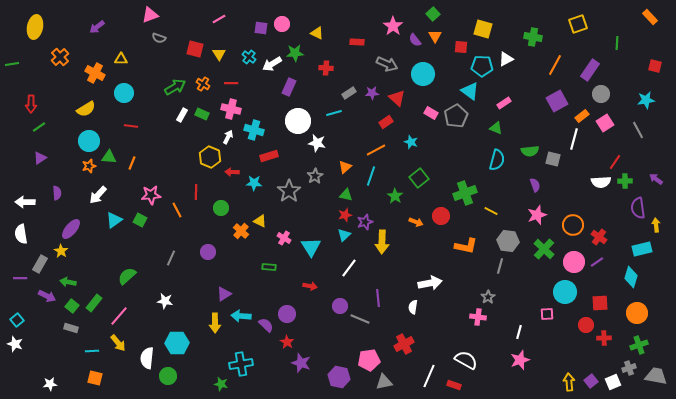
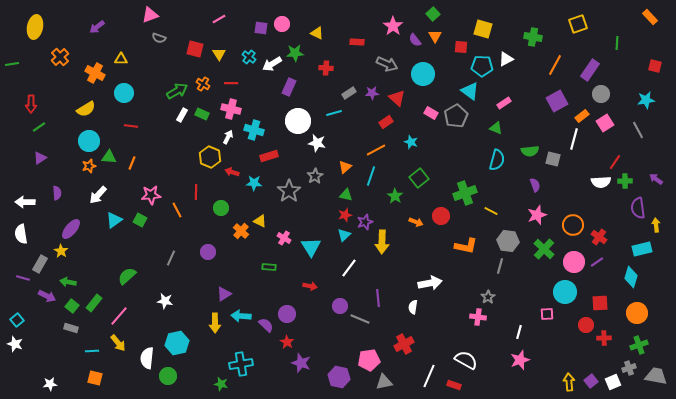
green arrow at (175, 87): moved 2 px right, 4 px down
red arrow at (232, 172): rotated 16 degrees clockwise
purple line at (20, 278): moved 3 px right; rotated 16 degrees clockwise
cyan hexagon at (177, 343): rotated 10 degrees counterclockwise
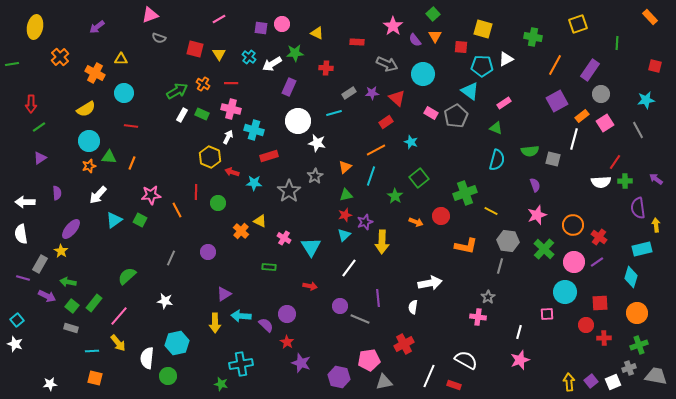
green triangle at (346, 195): rotated 24 degrees counterclockwise
green circle at (221, 208): moved 3 px left, 5 px up
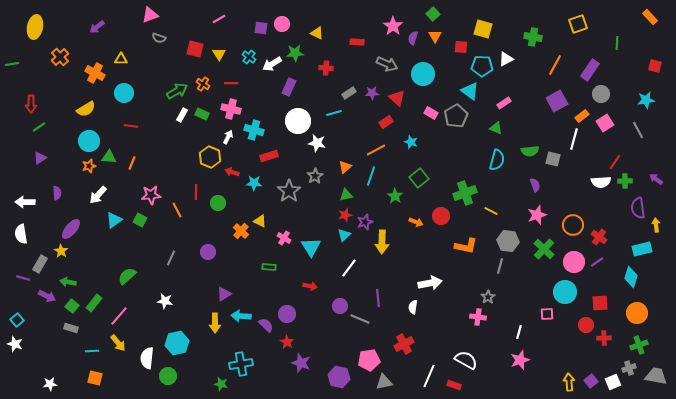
purple semicircle at (415, 40): moved 2 px left, 2 px up; rotated 56 degrees clockwise
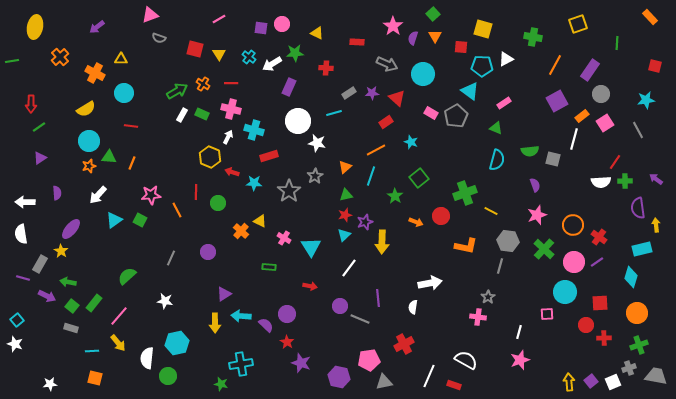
green line at (12, 64): moved 3 px up
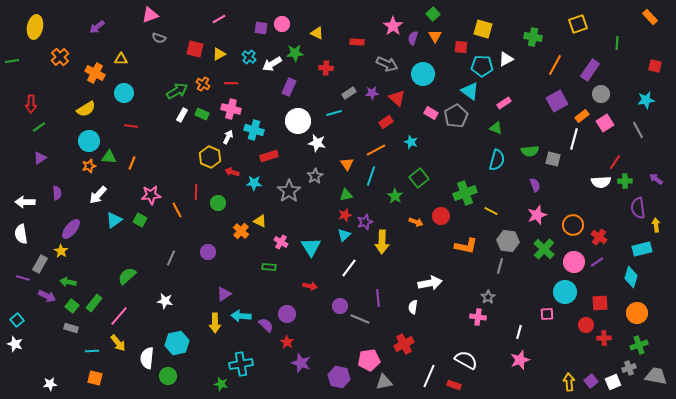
yellow triangle at (219, 54): rotated 32 degrees clockwise
orange triangle at (345, 167): moved 2 px right, 3 px up; rotated 24 degrees counterclockwise
pink cross at (284, 238): moved 3 px left, 4 px down
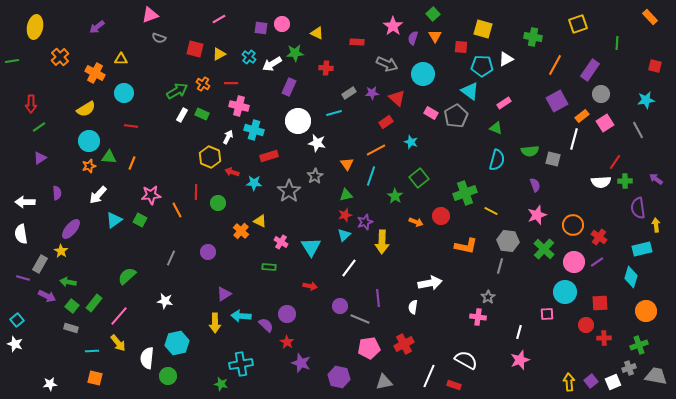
pink cross at (231, 109): moved 8 px right, 3 px up
orange circle at (637, 313): moved 9 px right, 2 px up
pink pentagon at (369, 360): moved 12 px up
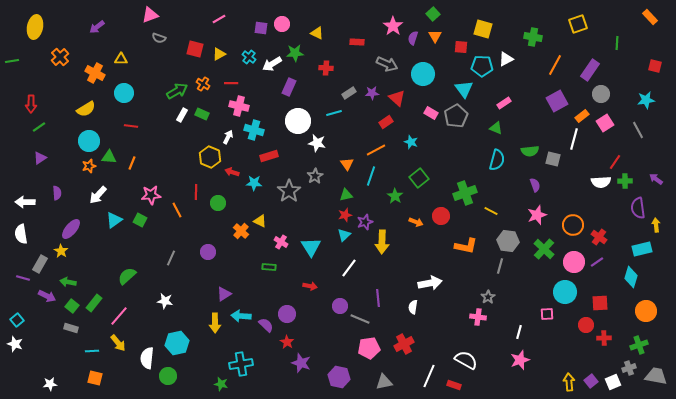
cyan triangle at (470, 91): moved 6 px left, 2 px up; rotated 18 degrees clockwise
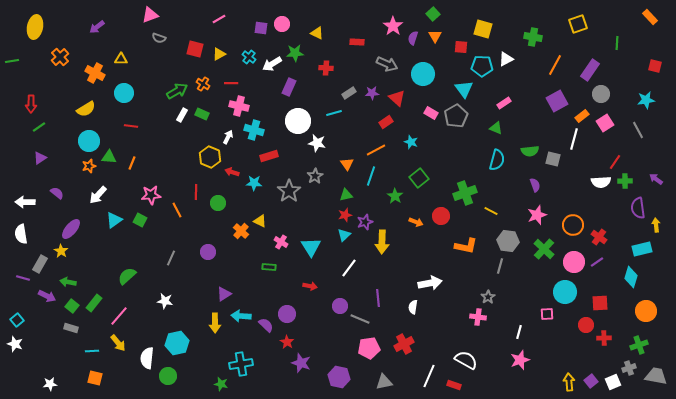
purple semicircle at (57, 193): rotated 48 degrees counterclockwise
